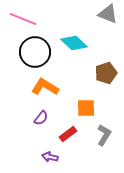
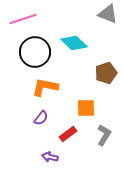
pink line: rotated 40 degrees counterclockwise
orange L-shape: rotated 20 degrees counterclockwise
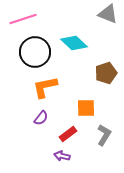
orange L-shape: rotated 24 degrees counterclockwise
purple arrow: moved 12 px right, 1 px up
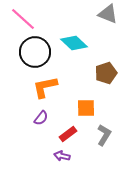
pink line: rotated 60 degrees clockwise
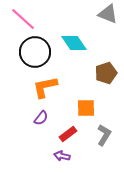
cyan diamond: rotated 12 degrees clockwise
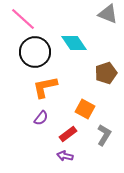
orange square: moved 1 px left, 1 px down; rotated 30 degrees clockwise
purple arrow: moved 3 px right
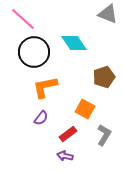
black circle: moved 1 px left
brown pentagon: moved 2 px left, 4 px down
